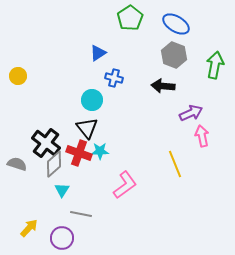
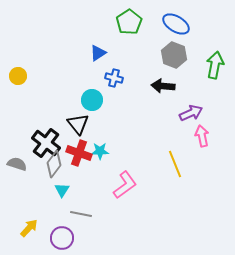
green pentagon: moved 1 px left, 4 px down
black triangle: moved 9 px left, 4 px up
gray diamond: rotated 12 degrees counterclockwise
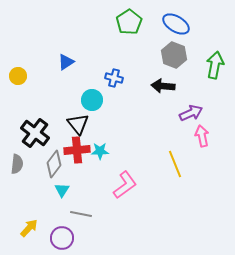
blue triangle: moved 32 px left, 9 px down
black cross: moved 11 px left, 10 px up
red cross: moved 2 px left, 3 px up; rotated 25 degrees counterclockwise
gray semicircle: rotated 78 degrees clockwise
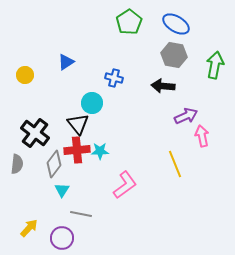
gray hexagon: rotated 10 degrees counterclockwise
yellow circle: moved 7 px right, 1 px up
cyan circle: moved 3 px down
purple arrow: moved 5 px left, 3 px down
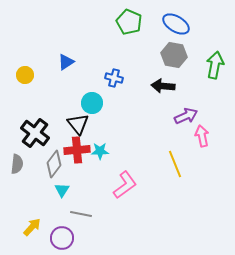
green pentagon: rotated 15 degrees counterclockwise
yellow arrow: moved 3 px right, 1 px up
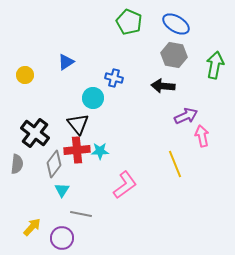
cyan circle: moved 1 px right, 5 px up
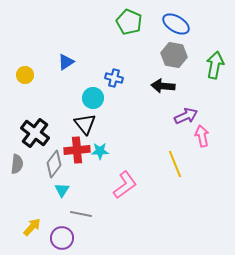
black triangle: moved 7 px right
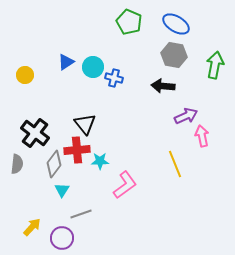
cyan circle: moved 31 px up
cyan star: moved 10 px down
gray line: rotated 30 degrees counterclockwise
